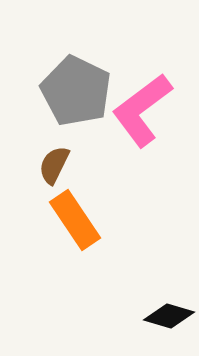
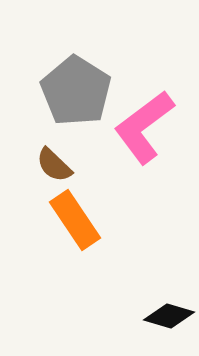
gray pentagon: rotated 6 degrees clockwise
pink L-shape: moved 2 px right, 17 px down
brown semicircle: rotated 72 degrees counterclockwise
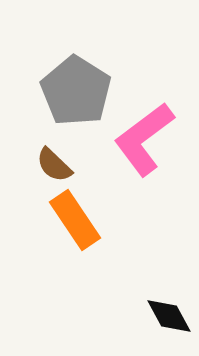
pink L-shape: moved 12 px down
black diamond: rotated 45 degrees clockwise
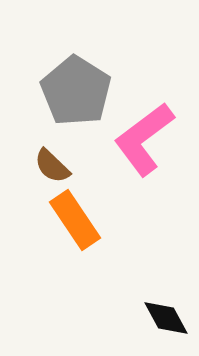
brown semicircle: moved 2 px left, 1 px down
black diamond: moved 3 px left, 2 px down
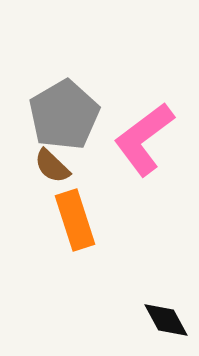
gray pentagon: moved 12 px left, 24 px down; rotated 10 degrees clockwise
orange rectangle: rotated 16 degrees clockwise
black diamond: moved 2 px down
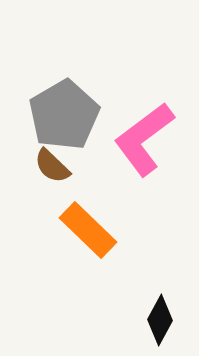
orange rectangle: moved 13 px right, 10 px down; rotated 28 degrees counterclockwise
black diamond: moved 6 px left; rotated 57 degrees clockwise
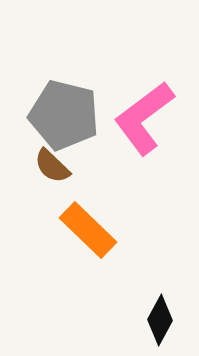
gray pentagon: rotated 28 degrees counterclockwise
pink L-shape: moved 21 px up
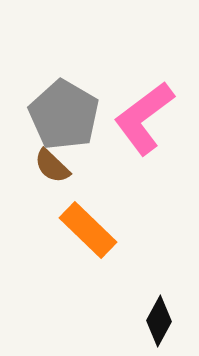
gray pentagon: rotated 16 degrees clockwise
black diamond: moved 1 px left, 1 px down
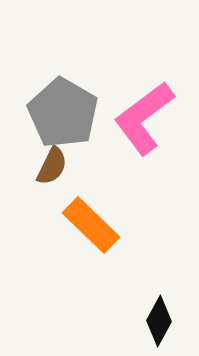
gray pentagon: moved 1 px left, 2 px up
brown semicircle: rotated 108 degrees counterclockwise
orange rectangle: moved 3 px right, 5 px up
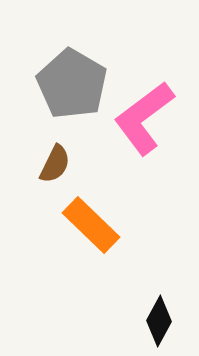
gray pentagon: moved 9 px right, 29 px up
brown semicircle: moved 3 px right, 2 px up
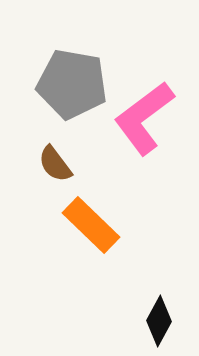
gray pentagon: rotated 20 degrees counterclockwise
brown semicircle: rotated 117 degrees clockwise
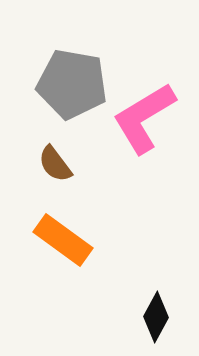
pink L-shape: rotated 6 degrees clockwise
orange rectangle: moved 28 px left, 15 px down; rotated 8 degrees counterclockwise
black diamond: moved 3 px left, 4 px up
